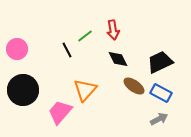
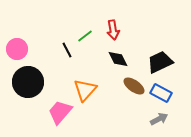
black circle: moved 5 px right, 8 px up
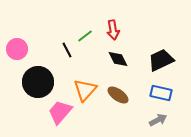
black trapezoid: moved 1 px right, 2 px up
black circle: moved 10 px right
brown ellipse: moved 16 px left, 9 px down
blue rectangle: rotated 15 degrees counterclockwise
gray arrow: moved 1 px left, 1 px down
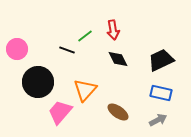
black line: rotated 42 degrees counterclockwise
brown ellipse: moved 17 px down
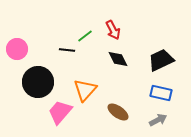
red arrow: rotated 18 degrees counterclockwise
black line: rotated 14 degrees counterclockwise
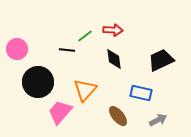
red arrow: rotated 60 degrees counterclockwise
black diamond: moved 4 px left; rotated 20 degrees clockwise
blue rectangle: moved 20 px left
brown ellipse: moved 4 px down; rotated 15 degrees clockwise
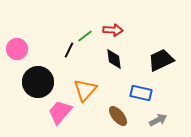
black line: moved 2 px right; rotated 70 degrees counterclockwise
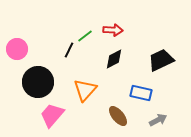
black diamond: rotated 70 degrees clockwise
pink trapezoid: moved 8 px left, 3 px down
